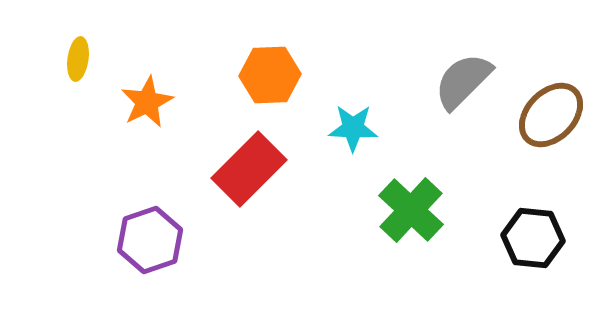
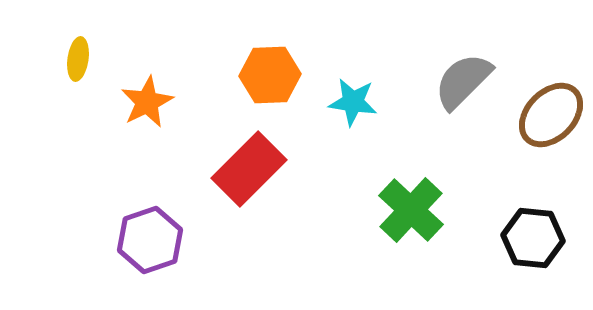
cyan star: moved 26 px up; rotated 6 degrees clockwise
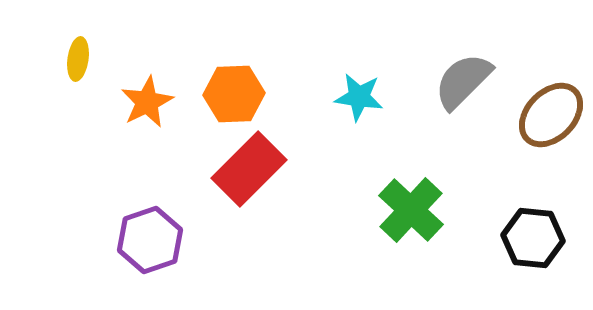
orange hexagon: moved 36 px left, 19 px down
cyan star: moved 6 px right, 5 px up
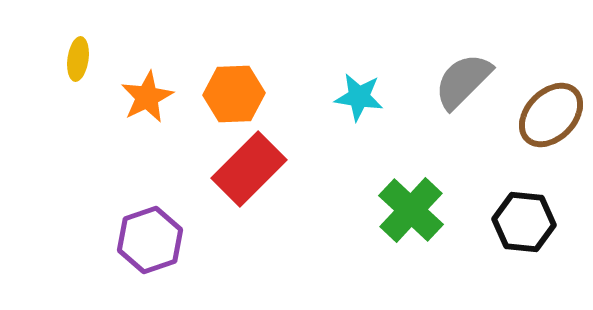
orange star: moved 5 px up
black hexagon: moved 9 px left, 16 px up
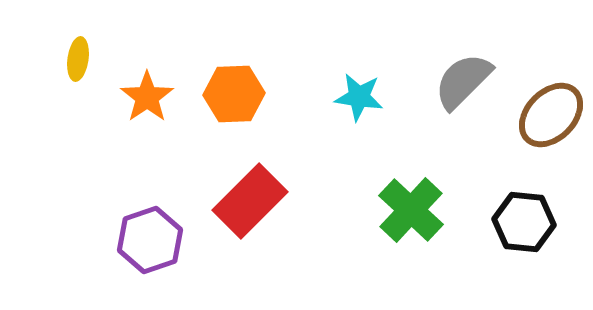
orange star: rotated 8 degrees counterclockwise
red rectangle: moved 1 px right, 32 px down
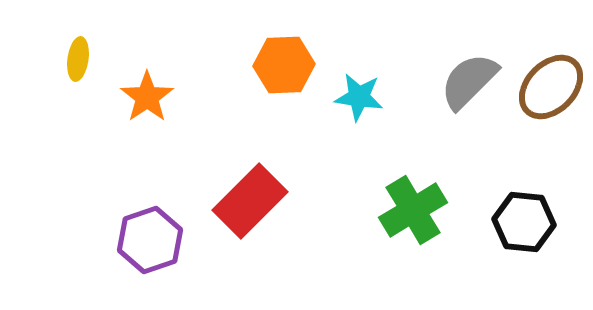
gray semicircle: moved 6 px right
orange hexagon: moved 50 px right, 29 px up
brown ellipse: moved 28 px up
green cross: moved 2 px right; rotated 16 degrees clockwise
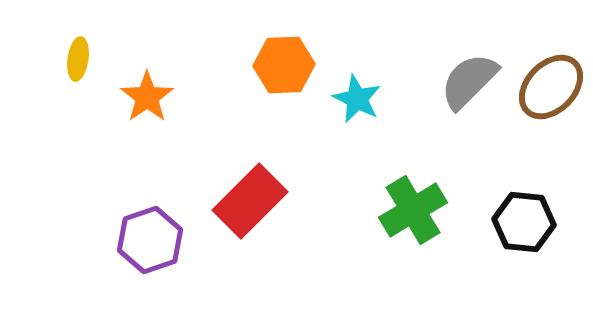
cyan star: moved 2 px left, 2 px down; rotated 18 degrees clockwise
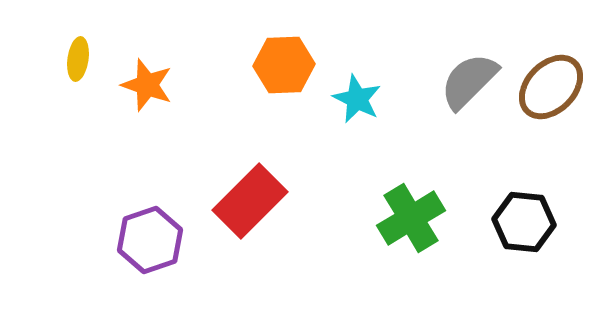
orange star: moved 12 px up; rotated 18 degrees counterclockwise
green cross: moved 2 px left, 8 px down
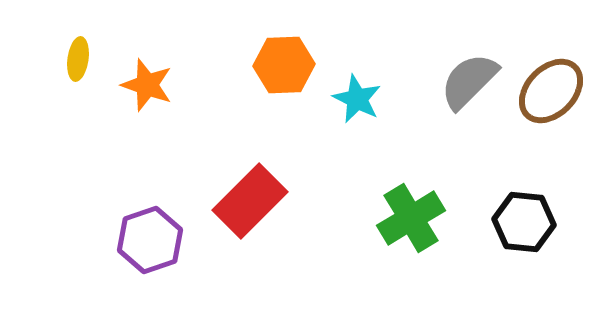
brown ellipse: moved 4 px down
